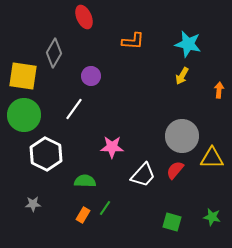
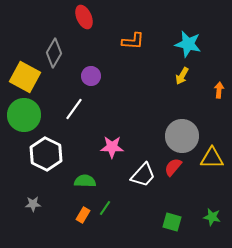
yellow square: moved 2 px right, 1 px down; rotated 20 degrees clockwise
red semicircle: moved 2 px left, 3 px up
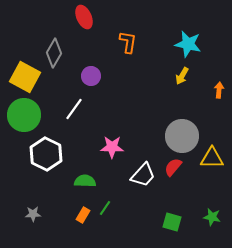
orange L-shape: moved 5 px left, 1 px down; rotated 85 degrees counterclockwise
gray star: moved 10 px down
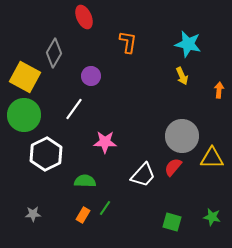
yellow arrow: rotated 54 degrees counterclockwise
pink star: moved 7 px left, 5 px up
white hexagon: rotated 8 degrees clockwise
